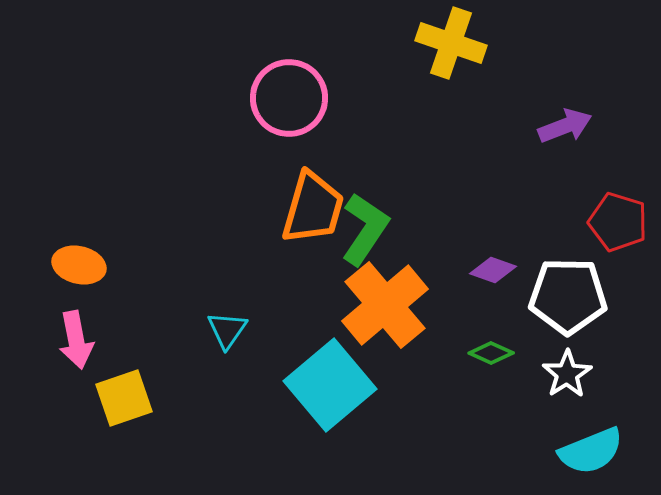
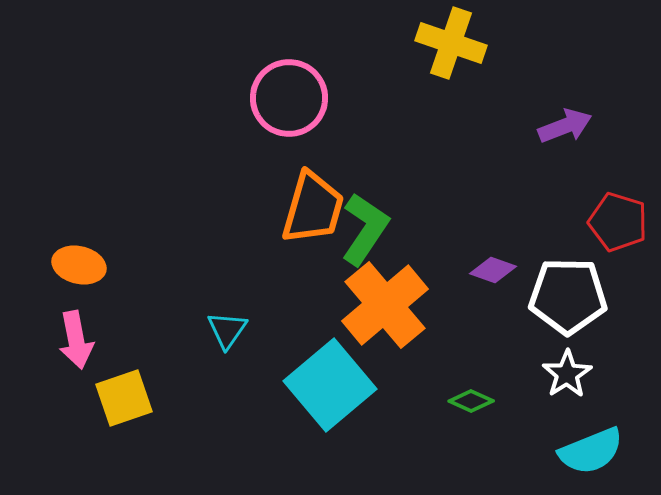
green diamond: moved 20 px left, 48 px down
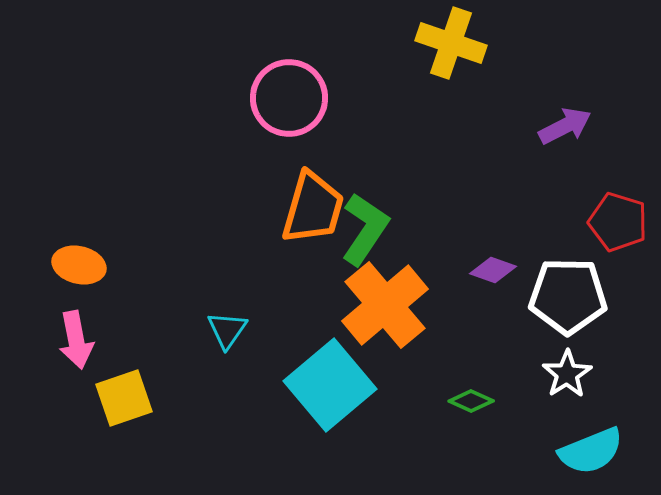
purple arrow: rotated 6 degrees counterclockwise
